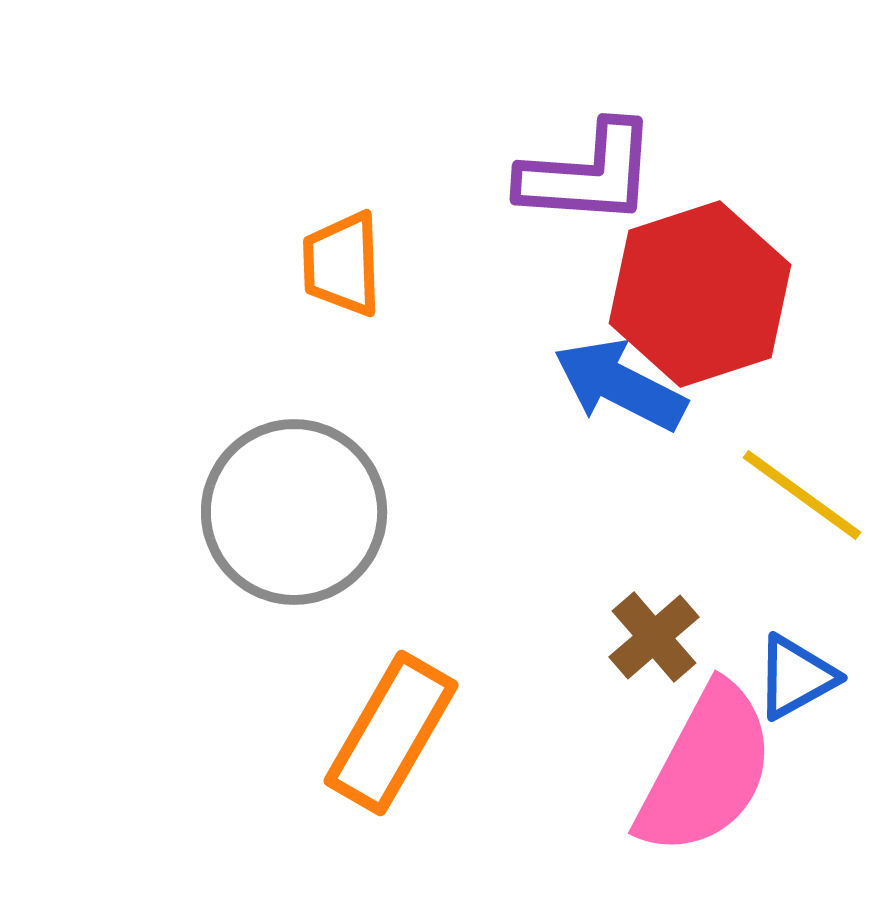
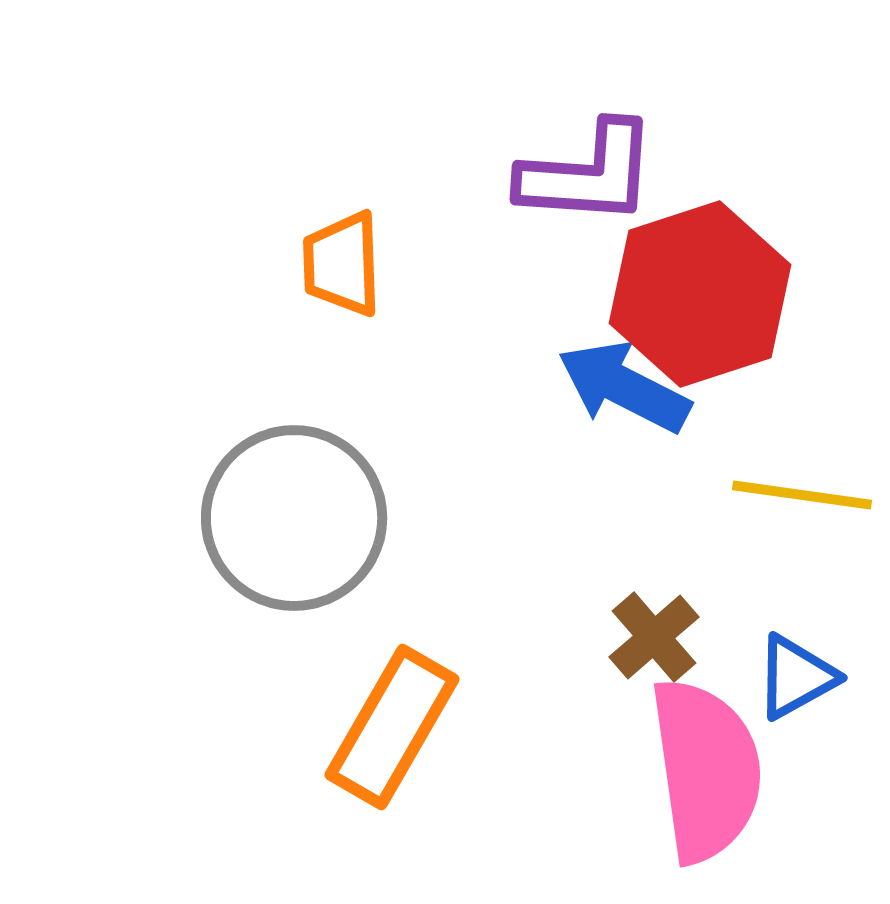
blue arrow: moved 4 px right, 2 px down
yellow line: rotated 28 degrees counterclockwise
gray circle: moved 6 px down
orange rectangle: moved 1 px right, 6 px up
pink semicircle: rotated 36 degrees counterclockwise
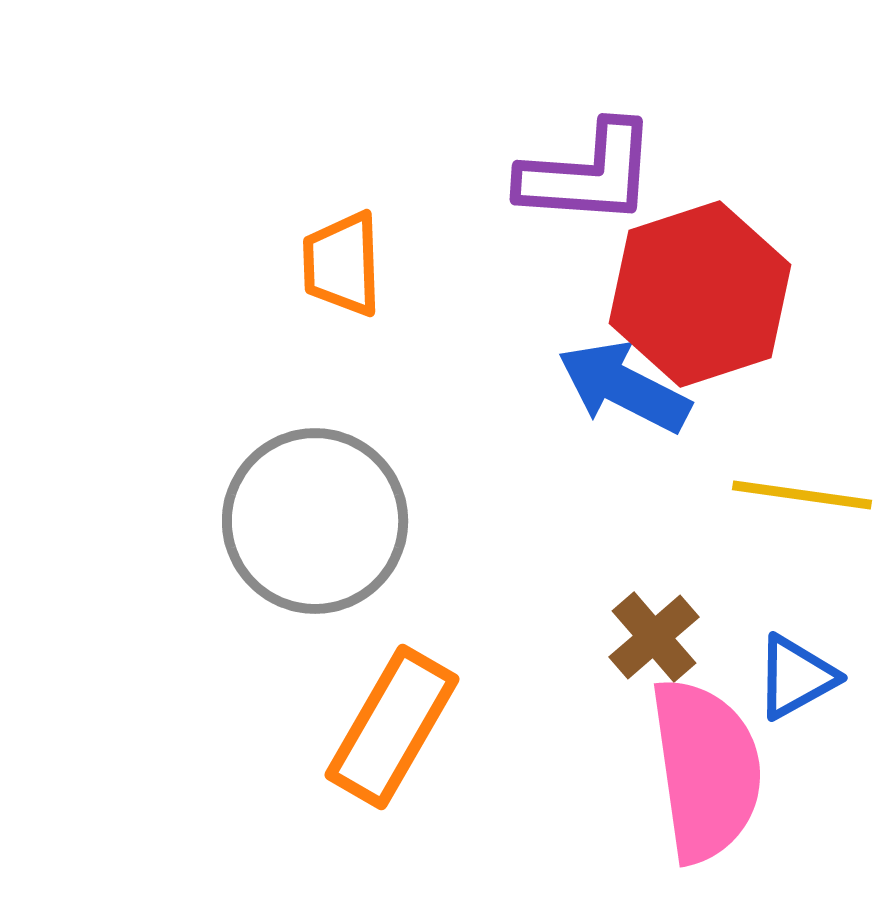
gray circle: moved 21 px right, 3 px down
